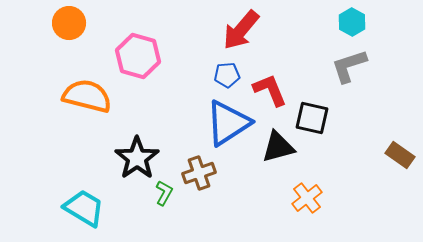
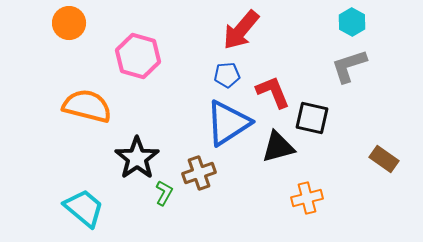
red L-shape: moved 3 px right, 2 px down
orange semicircle: moved 10 px down
brown rectangle: moved 16 px left, 4 px down
orange cross: rotated 24 degrees clockwise
cyan trapezoid: rotated 9 degrees clockwise
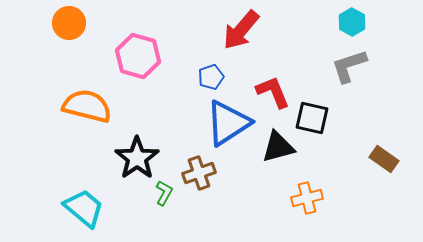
blue pentagon: moved 16 px left, 2 px down; rotated 15 degrees counterclockwise
